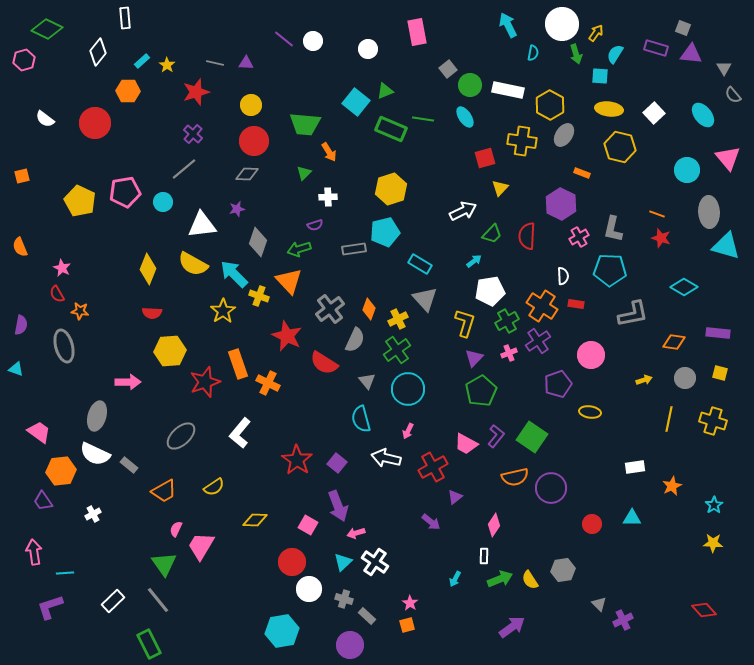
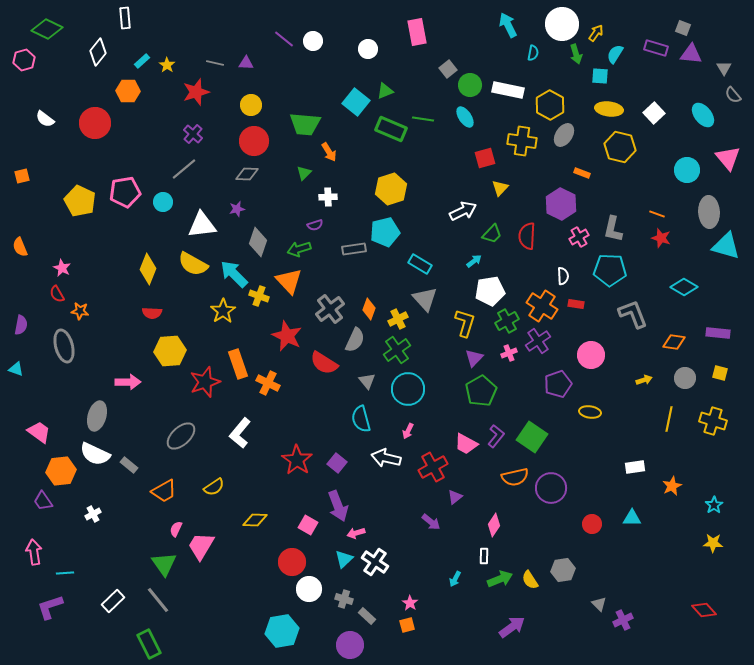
gray L-shape at (633, 314): rotated 100 degrees counterclockwise
cyan triangle at (343, 562): moved 1 px right, 3 px up
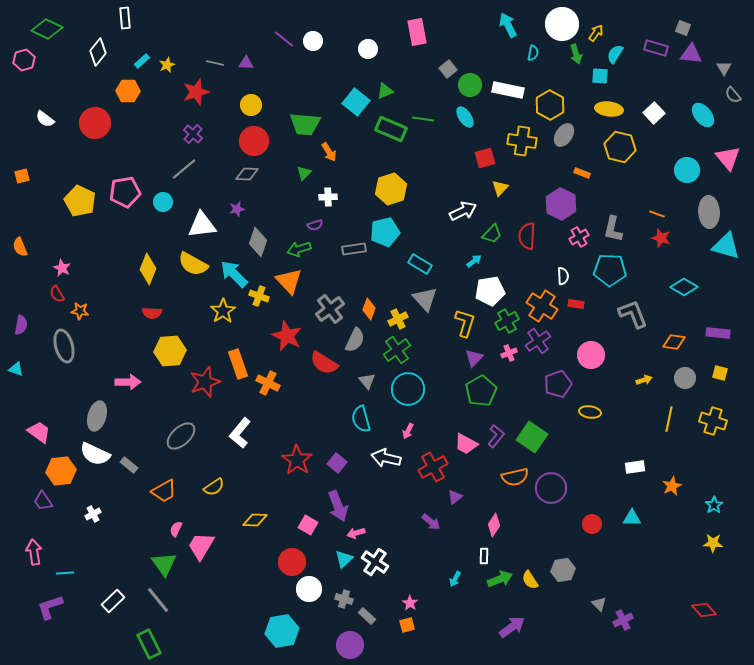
yellow star at (167, 65): rotated 14 degrees clockwise
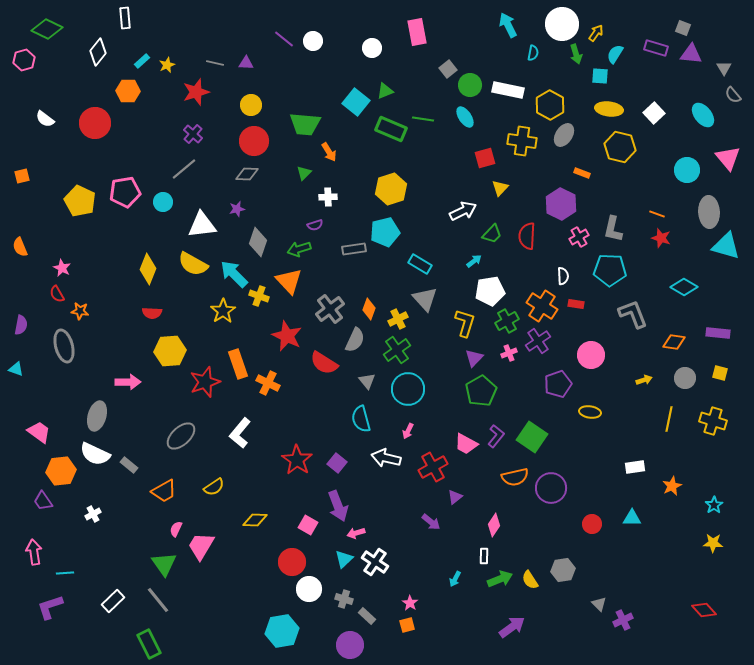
white circle at (368, 49): moved 4 px right, 1 px up
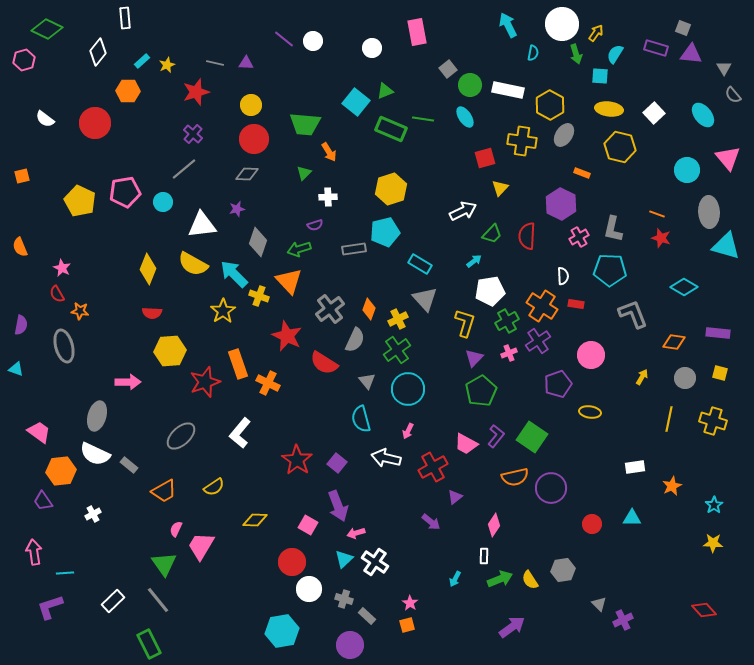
red circle at (254, 141): moved 2 px up
yellow arrow at (644, 380): moved 2 px left, 3 px up; rotated 42 degrees counterclockwise
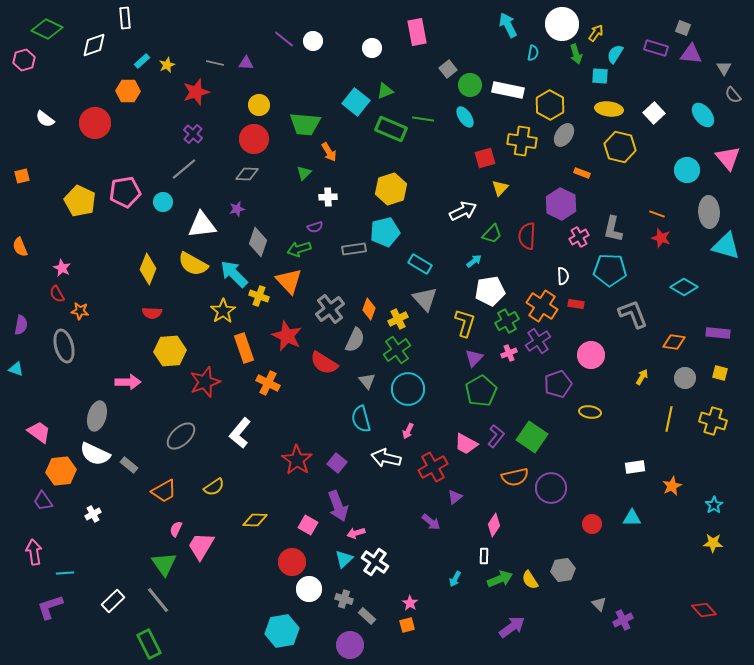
white diamond at (98, 52): moved 4 px left, 7 px up; rotated 32 degrees clockwise
yellow circle at (251, 105): moved 8 px right
purple semicircle at (315, 225): moved 2 px down
orange rectangle at (238, 364): moved 6 px right, 16 px up
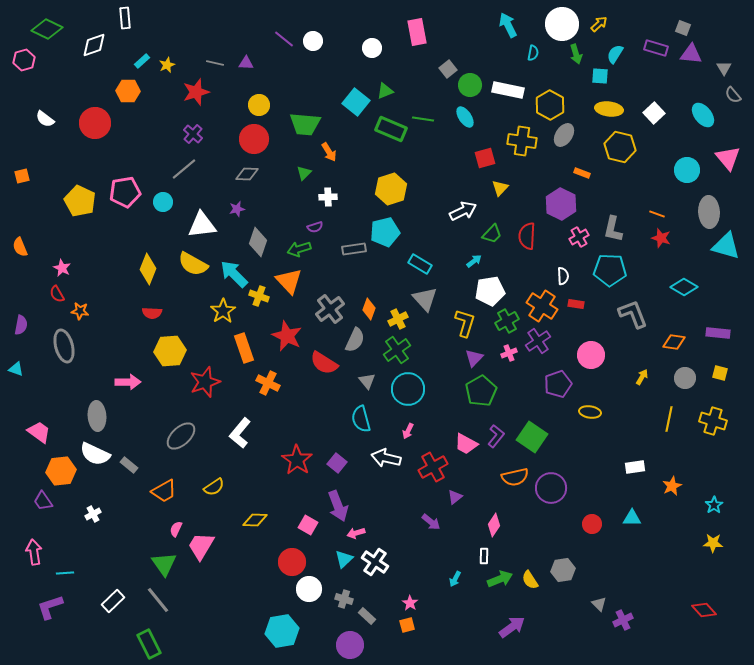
yellow arrow at (596, 33): moved 3 px right, 9 px up; rotated 12 degrees clockwise
gray ellipse at (97, 416): rotated 20 degrees counterclockwise
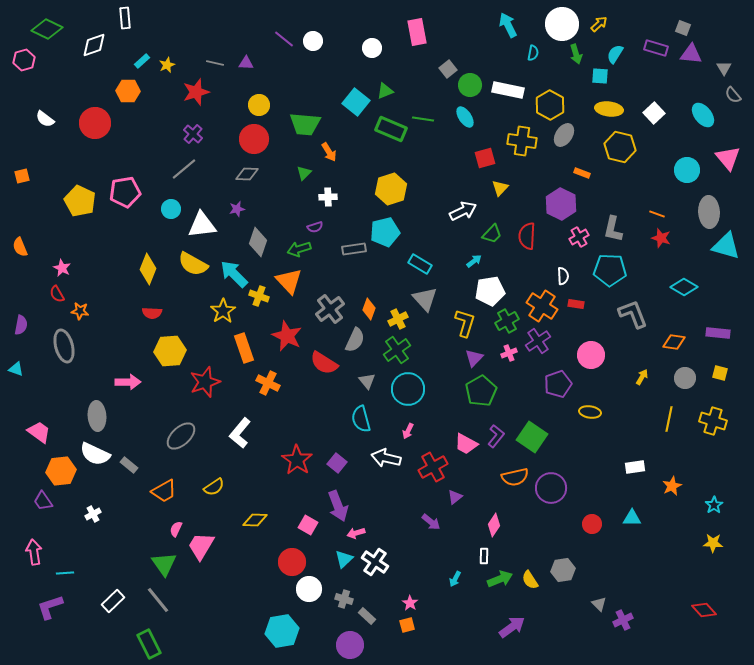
cyan circle at (163, 202): moved 8 px right, 7 px down
